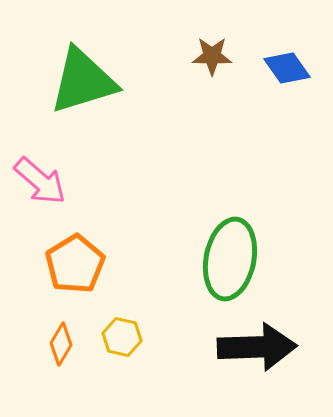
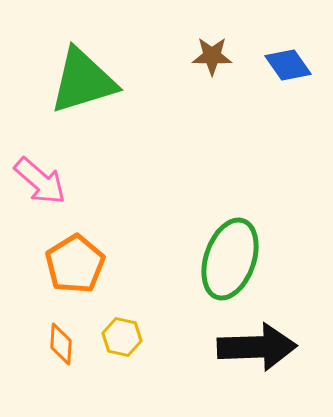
blue diamond: moved 1 px right, 3 px up
green ellipse: rotated 8 degrees clockwise
orange diamond: rotated 27 degrees counterclockwise
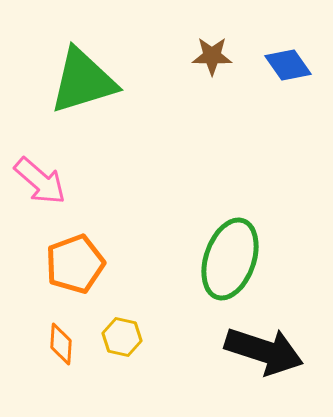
orange pentagon: rotated 12 degrees clockwise
black arrow: moved 7 px right, 4 px down; rotated 20 degrees clockwise
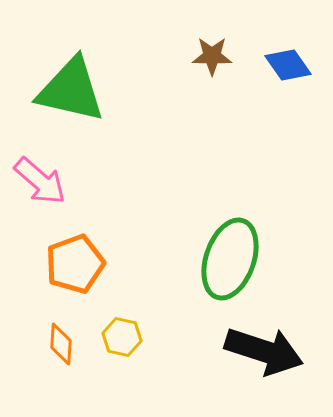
green triangle: moved 12 px left, 9 px down; rotated 30 degrees clockwise
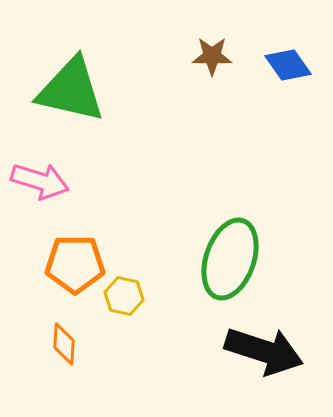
pink arrow: rotated 24 degrees counterclockwise
orange pentagon: rotated 20 degrees clockwise
yellow hexagon: moved 2 px right, 41 px up
orange diamond: moved 3 px right
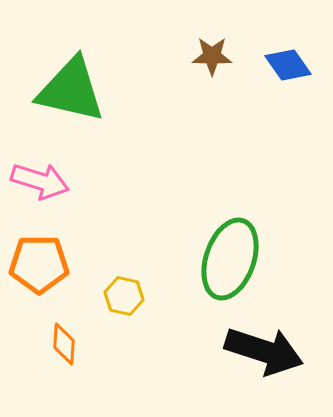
orange pentagon: moved 36 px left
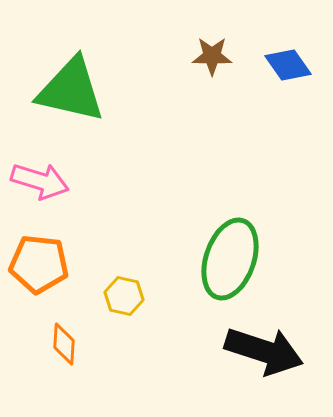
orange pentagon: rotated 6 degrees clockwise
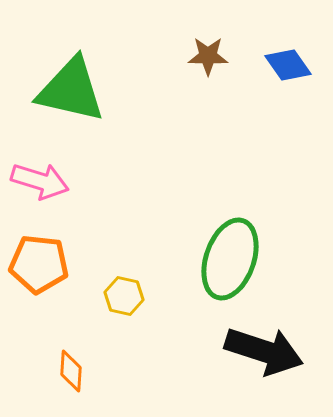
brown star: moved 4 px left
orange diamond: moved 7 px right, 27 px down
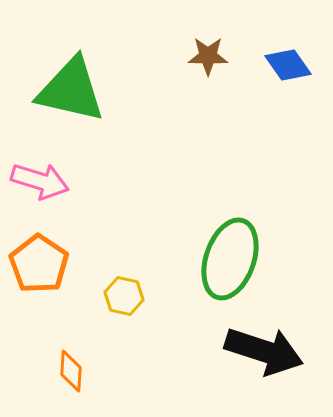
orange pentagon: rotated 28 degrees clockwise
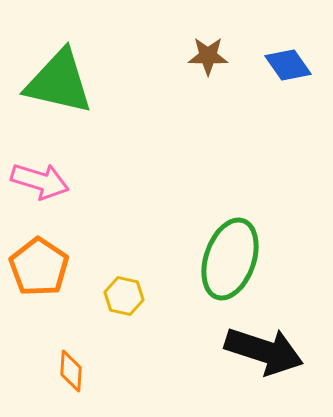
green triangle: moved 12 px left, 8 px up
orange pentagon: moved 3 px down
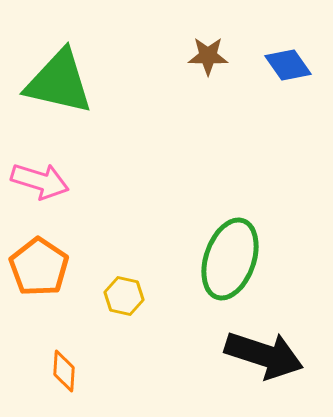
black arrow: moved 4 px down
orange diamond: moved 7 px left
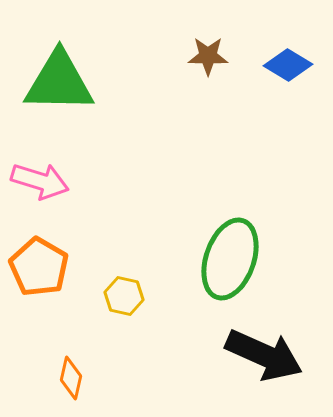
blue diamond: rotated 24 degrees counterclockwise
green triangle: rotated 12 degrees counterclockwise
orange pentagon: rotated 4 degrees counterclockwise
black arrow: rotated 6 degrees clockwise
orange diamond: moved 7 px right, 7 px down; rotated 9 degrees clockwise
